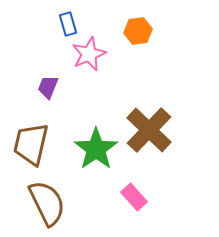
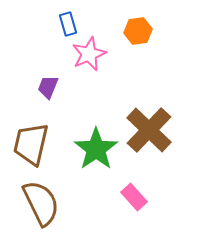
brown semicircle: moved 6 px left
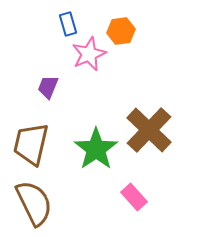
orange hexagon: moved 17 px left
brown semicircle: moved 7 px left
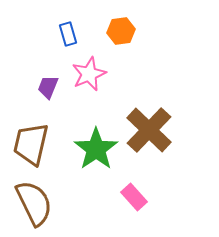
blue rectangle: moved 10 px down
pink star: moved 20 px down
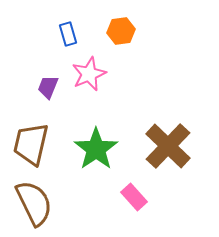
brown cross: moved 19 px right, 16 px down
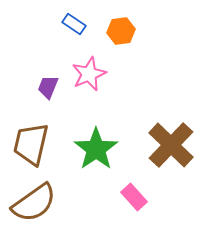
blue rectangle: moved 6 px right, 10 px up; rotated 40 degrees counterclockwise
brown cross: moved 3 px right, 1 px up
brown semicircle: rotated 81 degrees clockwise
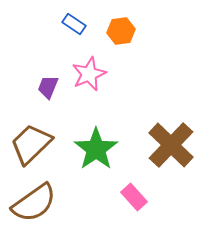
brown trapezoid: rotated 33 degrees clockwise
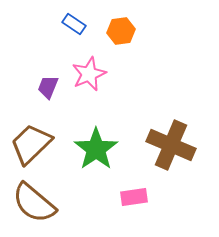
brown cross: rotated 21 degrees counterclockwise
pink rectangle: rotated 56 degrees counterclockwise
brown semicircle: rotated 75 degrees clockwise
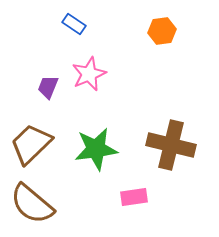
orange hexagon: moved 41 px right
brown cross: rotated 9 degrees counterclockwise
green star: rotated 27 degrees clockwise
brown semicircle: moved 2 px left, 1 px down
